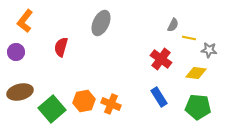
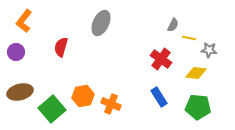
orange L-shape: moved 1 px left
orange hexagon: moved 1 px left, 5 px up
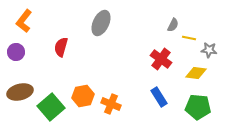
green square: moved 1 px left, 2 px up
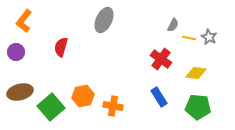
gray ellipse: moved 3 px right, 3 px up
gray star: moved 13 px up; rotated 21 degrees clockwise
orange cross: moved 2 px right, 2 px down; rotated 12 degrees counterclockwise
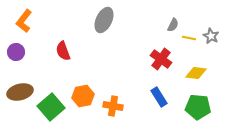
gray star: moved 2 px right, 1 px up
red semicircle: moved 2 px right, 4 px down; rotated 36 degrees counterclockwise
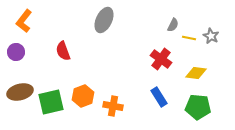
orange hexagon: rotated 10 degrees counterclockwise
green square: moved 5 px up; rotated 28 degrees clockwise
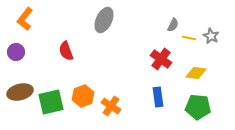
orange L-shape: moved 1 px right, 2 px up
red semicircle: moved 3 px right
blue rectangle: moved 1 px left; rotated 24 degrees clockwise
orange cross: moved 2 px left; rotated 24 degrees clockwise
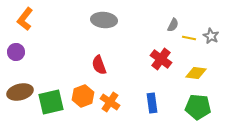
gray ellipse: rotated 70 degrees clockwise
red semicircle: moved 33 px right, 14 px down
blue rectangle: moved 6 px left, 6 px down
orange cross: moved 1 px left, 4 px up
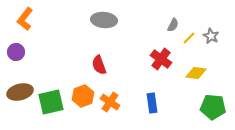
yellow line: rotated 56 degrees counterclockwise
green pentagon: moved 15 px right
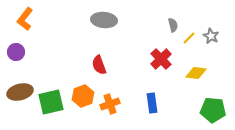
gray semicircle: rotated 40 degrees counterclockwise
red cross: rotated 10 degrees clockwise
orange cross: moved 2 px down; rotated 36 degrees clockwise
green pentagon: moved 3 px down
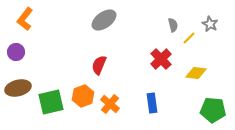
gray ellipse: rotated 40 degrees counterclockwise
gray star: moved 1 px left, 12 px up
red semicircle: rotated 42 degrees clockwise
brown ellipse: moved 2 px left, 4 px up
orange cross: rotated 30 degrees counterclockwise
